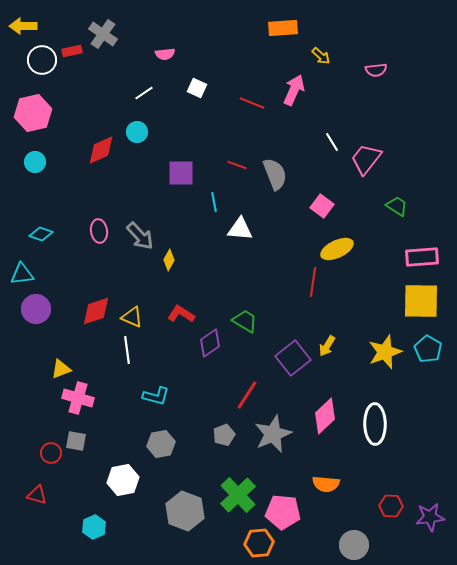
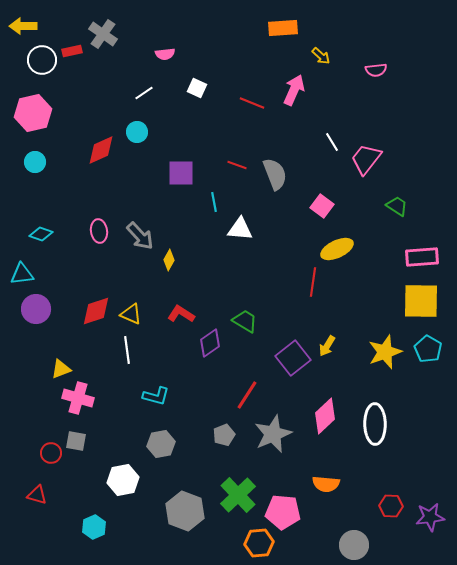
yellow triangle at (132, 317): moved 1 px left, 3 px up
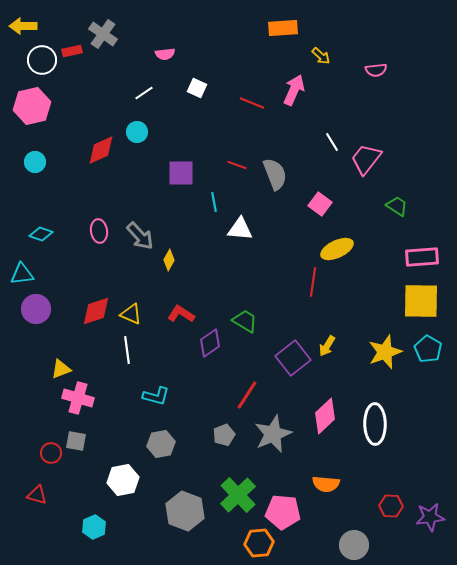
pink hexagon at (33, 113): moved 1 px left, 7 px up
pink square at (322, 206): moved 2 px left, 2 px up
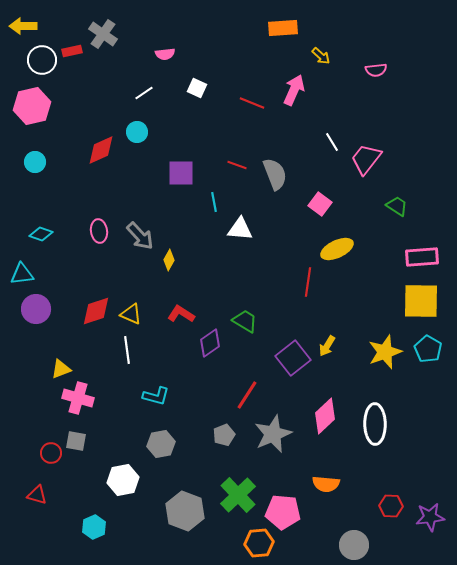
red line at (313, 282): moved 5 px left
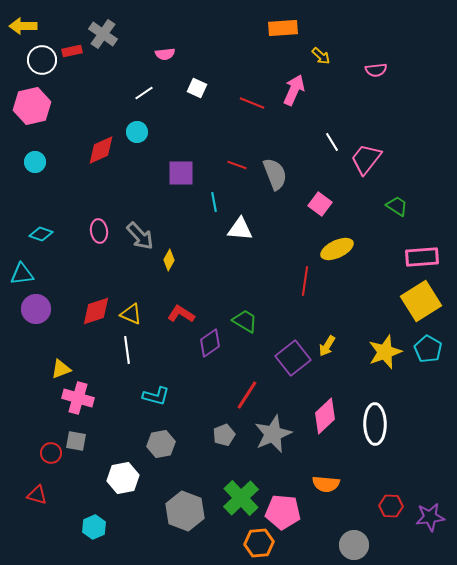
red line at (308, 282): moved 3 px left, 1 px up
yellow square at (421, 301): rotated 33 degrees counterclockwise
white hexagon at (123, 480): moved 2 px up
green cross at (238, 495): moved 3 px right, 3 px down
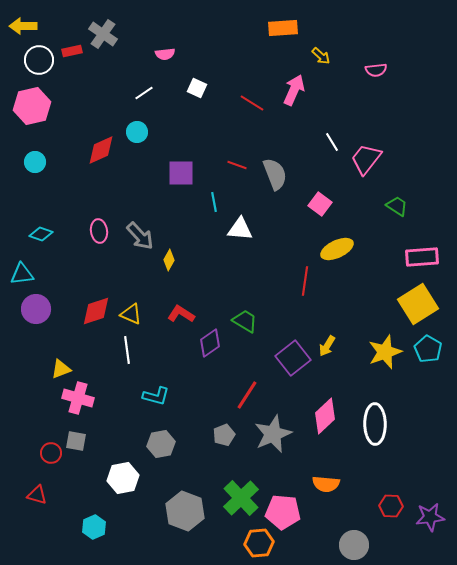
white circle at (42, 60): moved 3 px left
red line at (252, 103): rotated 10 degrees clockwise
yellow square at (421, 301): moved 3 px left, 3 px down
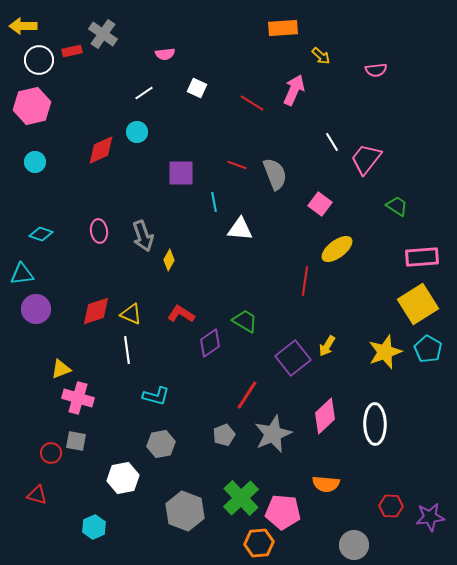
gray arrow at (140, 236): moved 3 px right; rotated 24 degrees clockwise
yellow ellipse at (337, 249): rotated 12 degrees counterclockwise
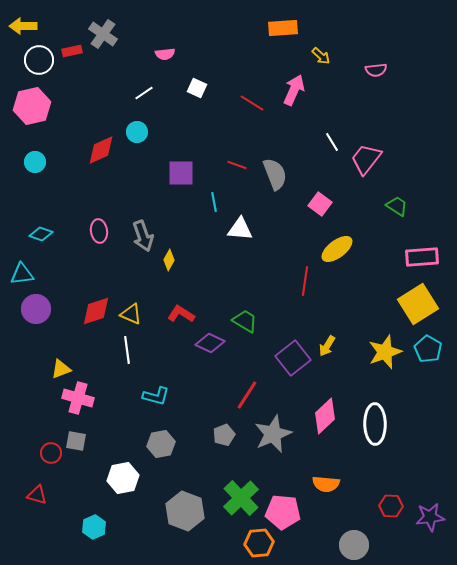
purple diamond at (210, 343): rotated 60 degrees clockwise
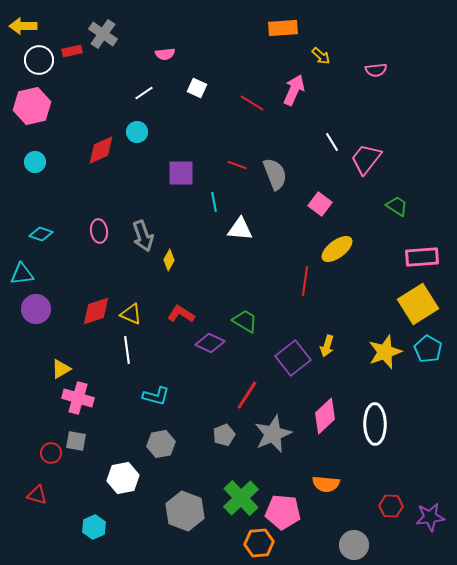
yellow arrow at (327, 346): rotated 15 degrees counterclockwise
yellow triangle at (61, 369): rotated 10 degrees counterclockwise
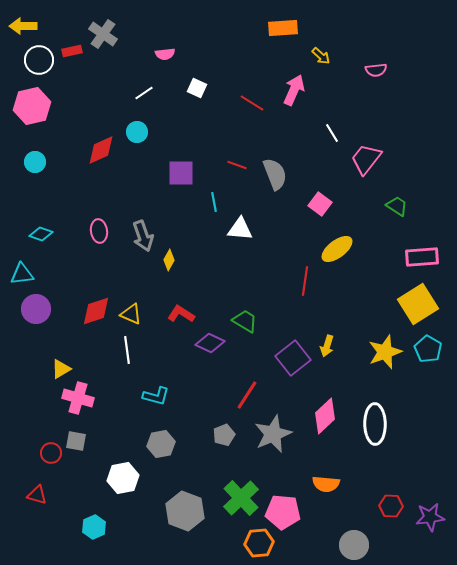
white line at (332, 142): moved 9 px up
